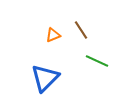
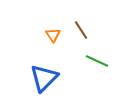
orange triangle: rotated 42 degrees counterclockwise
blue triangle: moved 1 px left
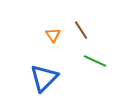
green line: moved 2 px left
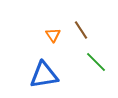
green line: moved 1 px right, 1 px down; rotated 20 degrees clockwise
blue triangle: moved 3 px up; rotated 36 degrees clockwise
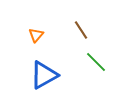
orange triangle: moved 17 px left; rotated 14 degrees clockwise
blue triangle: rotated 20 degrees counterclockwise
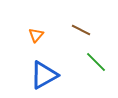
brown line: rotated 30 degrees counterclockwise
